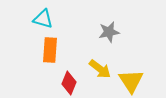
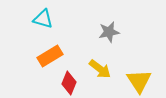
orange rectangle: moved 6 px down; rotated 55 degrees clockwise
yellow triangle: moved 8 px right
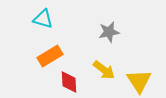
yellow arrow: moved 4 px right, 1 px down
red diamond: moved 1 px up; rotated 25 degrees counterclockwise
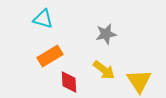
gray star: moved 3 px left, 2 px down
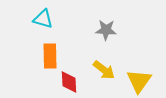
gray star: moved 4 px up; rotated 15 degrees clockwise
orange rectangle: rotated 60 degrees counterclockwise
yellow triangle: rotated 8 degrees clockwise
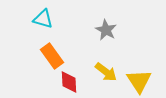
gray star: rotated 25 degrees clockwise
orange rectangle: moved 2 px right; rotated 35 degrees counterclockwise
yellow arrow: moved 2 px right, 2 px down
yellow triangle: rotated 8 degrees counterclockwise
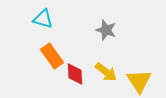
gray star: rotated 10 degrees counterclockwise
red diamond: moved 6 px right, 8 px up
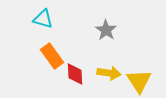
gray star: rotated 15 degrees clockwise
yellow arrow: moved 3 px right, 1 px down; rotated 30 degrees counterclockwise
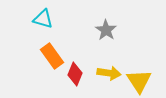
red diamond: rotated 25 degrees clockwise
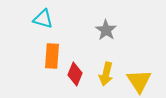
orange rectangle: rotated 40 degrees clockwise
yellow arrow: moved 3 px left, 1 px down; rotated 95 degrees clockwise
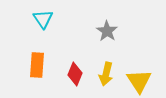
cyan triangle: rotated 40 degrees clockwise
gray star: moved 1 px right, 1 px down
orange rectangle: moved 15 px left, 9 px down
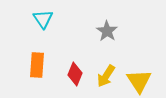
yellow arrow: moved 2 px down; rotated 20 degrees clockwise
